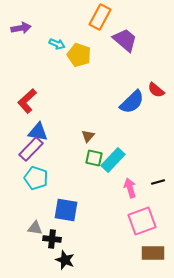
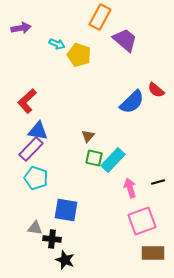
blue triangle: moved 1 px up
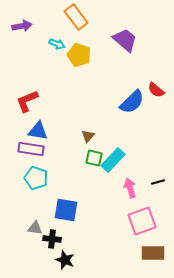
orange rectangle: moved 24 px left; rotated 65 degrees counterclockwise
purple arrow: moved 1 px right, 2 px up
red L-shape: rotated 20 degrees clockwise
purple rectangle: rotated 55 degrees clockwise
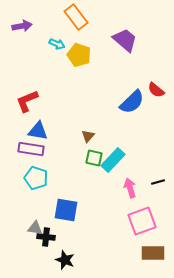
black cross: moved 6 px left, 2 px up
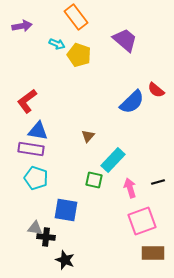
red L-shape: rotated 15 degrees counterclockwise
green square: moved 22 px down
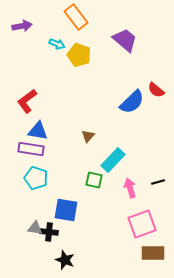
pink square: moved 3 px down
black cross: moved 3 px right, 5 px up
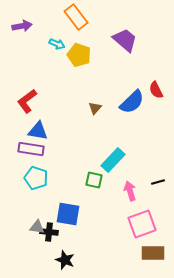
red semicircle: rotated 24 degrees clockwise
brown triangle: moved 7 px right, 28 px up
pink arrow: moved 3 px down
blue square: moved 2 px right, 4 px down
gray triangle: moved 2 px right, 1 px up
